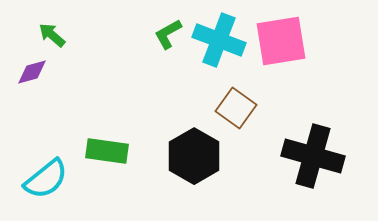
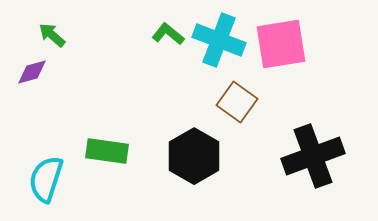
green L-shape: rotated 68 degrees clockwise
pink square: moved 3 px down
brown square: moved 1 px right, 6 px up
black cross: rotated 36 degrees counterclockwise
cyan semicircle: rotated 147 degrees clockwise
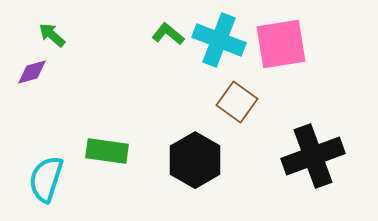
black hexagon: moved 1 px right, 4 px down
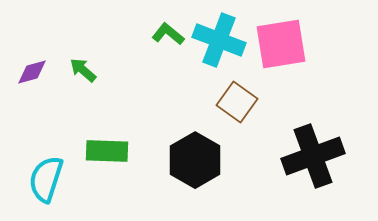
green arrow: moved 31 px right, 35 px down
green rectangle: rotated 6 degrees counterclockwise
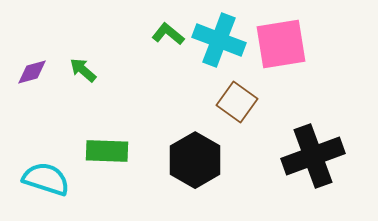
cyan semicircle: rotated 90 degrees clockwise
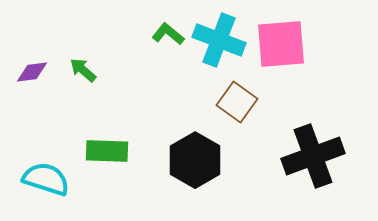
pink square: rotated 4 degrees clockwise
purple diamond: rotated 8 degrees clockwise
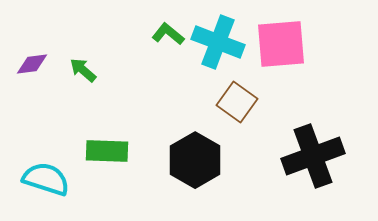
cyan cross: moved 1 px left, 2 px down
purple diamond: moved 8 px up
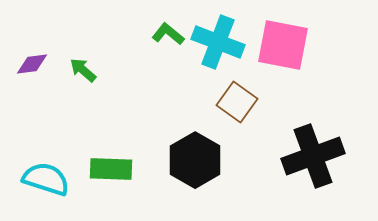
pink square: moved 2 px right, 1 px down; rotated 16 degrees clockwise
green rectangle: moved 4 px right, 18 px down
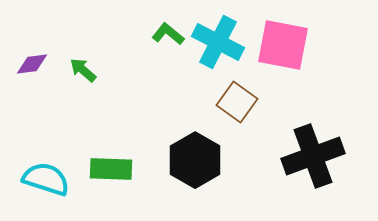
cyan cross: rotated 6 degrees clockwise
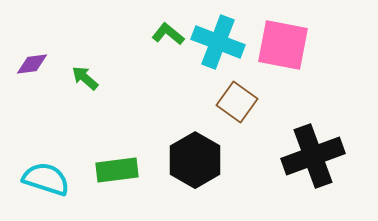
cyan cross: rotated 6 degrees counterclockwise
green arrow: moved 2 px right, 8 px down
green rectangle: moved 6 px right, 1 px down; rotated 9 degrees counterclockwise
